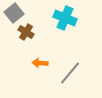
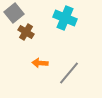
gray line: moved 1 px left
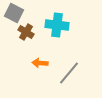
gray square: rotated 24 degrees counterclockwise
cyan cross: moved 8 px left, 7 px down; rotated 15 degrees counterclockwise
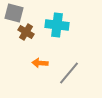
gray square: rotated 12 degrees counterclockwise
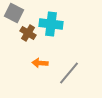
gray square: rotated 12 degrees clockwise
cyan cross: moved 6 px left, 1 px up
brown cross: moved 2 px right, 1 px down
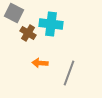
gray line: rotated 20 degrees counterclockwise
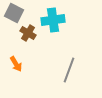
cyan cross: moved 2 px right, 4 px up; rotated 15 degrees counterclockwise
orange arrow: moved 24 px left, 1 px down; rotated 126 degrees counterclockwise
gray line: moved 3 px up
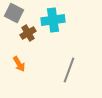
brown cross: rotated 28 degrees clockwise
orange arrow: moved 3 px right
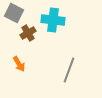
cyan cross: rotated 15 degrees clockwise
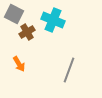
gray square: moved 1 px down
cyan cross: rotated 15 degrees clockwise
brown cross: moved 1 px left, 1 px up
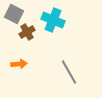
orange arrow: rotated 63 degrees counterclockwise
gray line: moved 2 px down; rotated 50 degrees counterclockwise
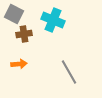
brown cross: moved 3 px left, 2 px down; rotated 21 degrees clockwise
